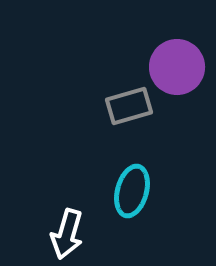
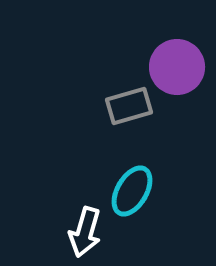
cyan ellipse: rotated 15 degrees clockwise
white arrow: moved 18 px right, 2 px up
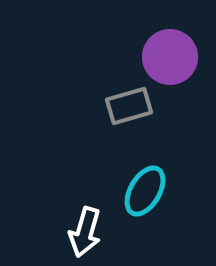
purple circle: moved 7 px left, 10 px up
cyan ellipse: moved 13 px right
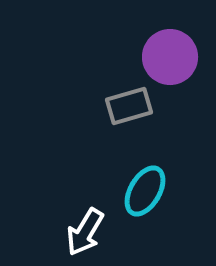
white arrow: rotated 15 degrees clockwise
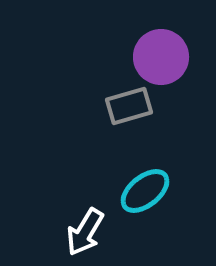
purple circle: moved 9 px left
cyan ellipse: rotated 21 degrees clockwise
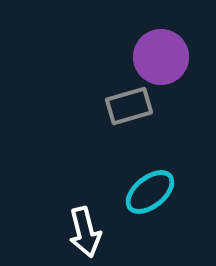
cyan ellipse: moved 5 px right, 1 px down
white arrow: rotated 45 degrees counterclockwise
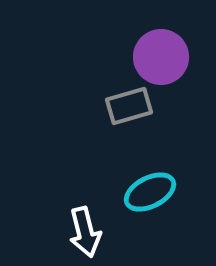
cyan ellipse: rotated 12 degrees clockwise
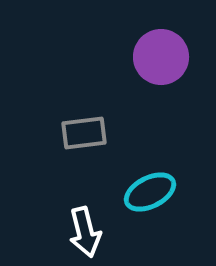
gray rectangle: moved 45 px left, 27 px down; rotated 9 degrees clockwise
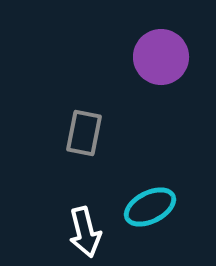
gray rectangle: rotated 72 degrees counterclockwise
cyan ellipse: moved 15 px down
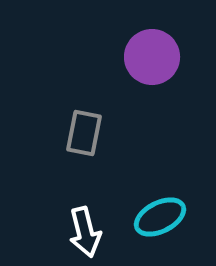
purple circle: moved 9 px left
cyan ellipse: moved 10 px right, 10 px down
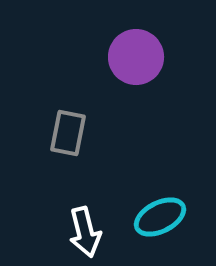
purple circle: moved 16 px left
gray rectangle: moved 16 px left
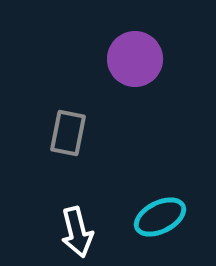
purple circle: moved 1 px left, 2 px down
white arrow: moved 8 px left
